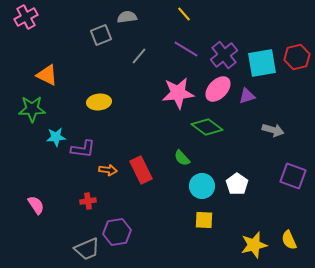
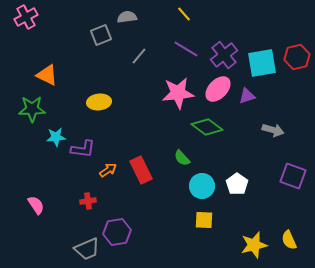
orange arrow: rotated 42 degrees counterclockwise
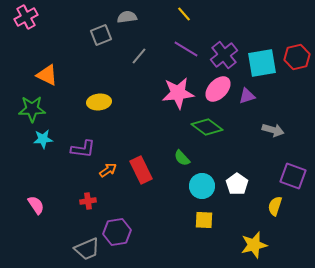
cyan star: moved 13 px left, 2 px down
yellow semicircle: moved 14 px left, 34 px up; rotated 42 degrees clockwise
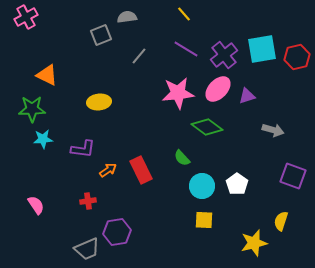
cyan square: moved 14 px up
yellow semicircle: moved 6 px right, 15 px down
yellow star: moved 2 px up
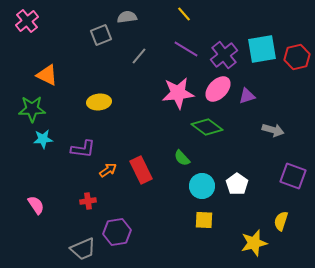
pink cross: moved 1 px right, 4 px down; rotated 10 degrees counterclockwise
gray trapezoid: moved 4 px left
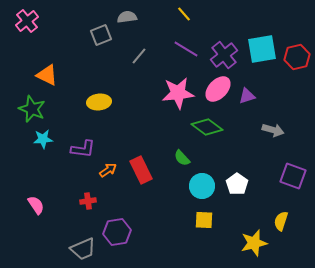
green star: rotated 24 degrees clockwise
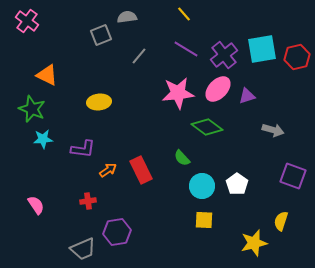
pink cross: rotated 15 degrees counterclockwise
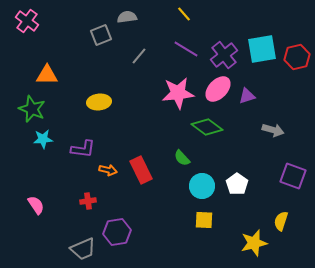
orange triangle: rotated 25 degrees counterclockwise
orange arrow: rotated 48 degrees clockwise
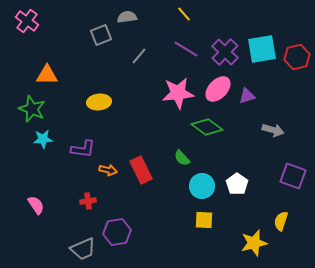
purple cross: moved 1 px right, 3 px up; rotated 8 degrees counterclockwise
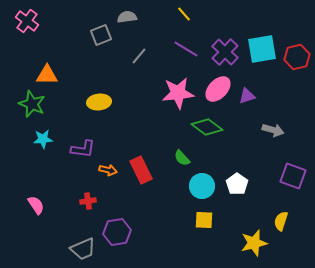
green star: moved 5 px up
